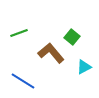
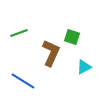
green square: rotated 21 degrees counterclockwise
brown L-shape: rotated 64 degrees clockwise
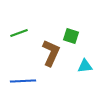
green square: moved 1 px left, 1 px up
cyan triangle: moved 1 px right, 1 px up; rotated 21 degrees clockwise
blue line: rotated 35 degrees counterclockwise
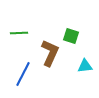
green line: rotated 18 degrees clockwise
brown L-shape: moved 1 px left
blue line: moved 7 px up; rotated 60 degrees counterclockwise
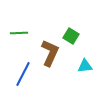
green square: rotated 14 degrees clockwise
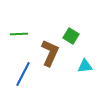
green line: moved 1 px down
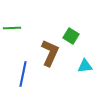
green line: moved 7 px left, 6 px up
blue line: rotated 15 degrees counterclockwise
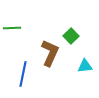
green square: rotated 14 degrees clockwise
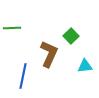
brown L-shape: moved 1 px left, 1 px down
blue line: moved 2 px down
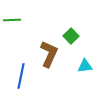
green line: moved 8 px up
blue line: moved 2 px left
